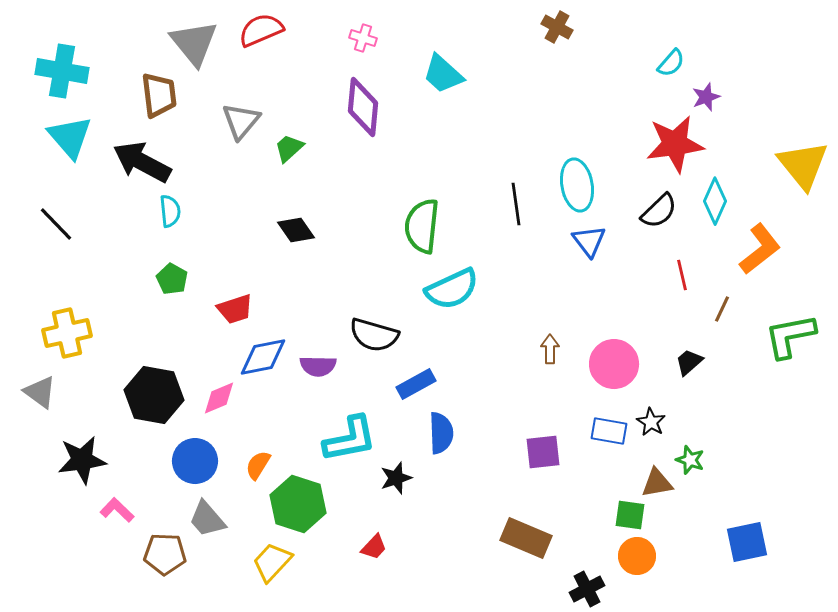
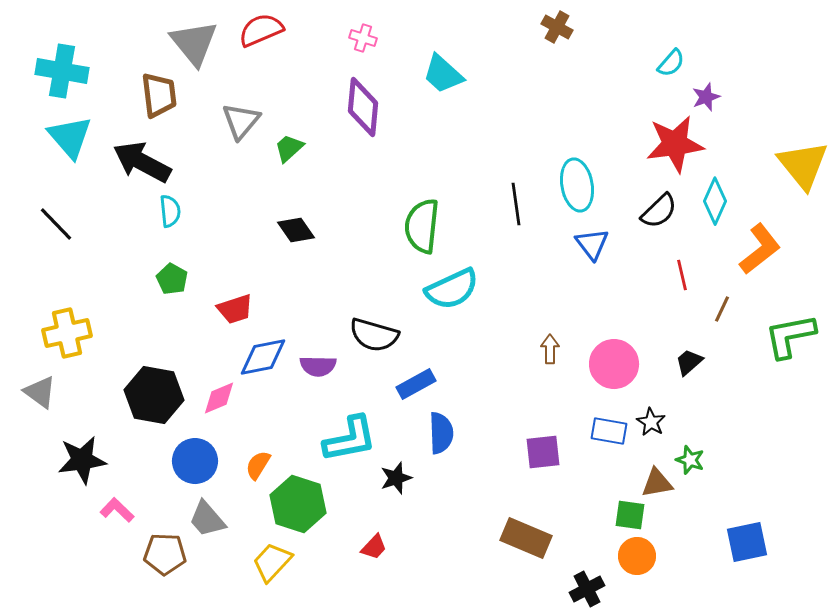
blue triangle at (589, 241): moved 3 px right, 3 px down
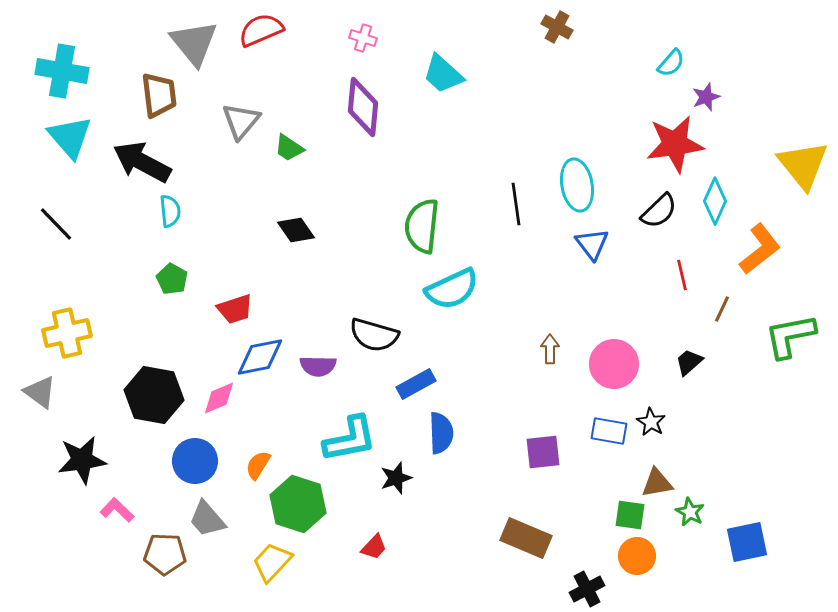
green trapezoid at (289, 148): rotated 104 degrees counterclockwise
blue diamond at (263, 357): moved 3 px left
green star at (690, 460): moved 52 px down; rotated 8 degrees clockwise
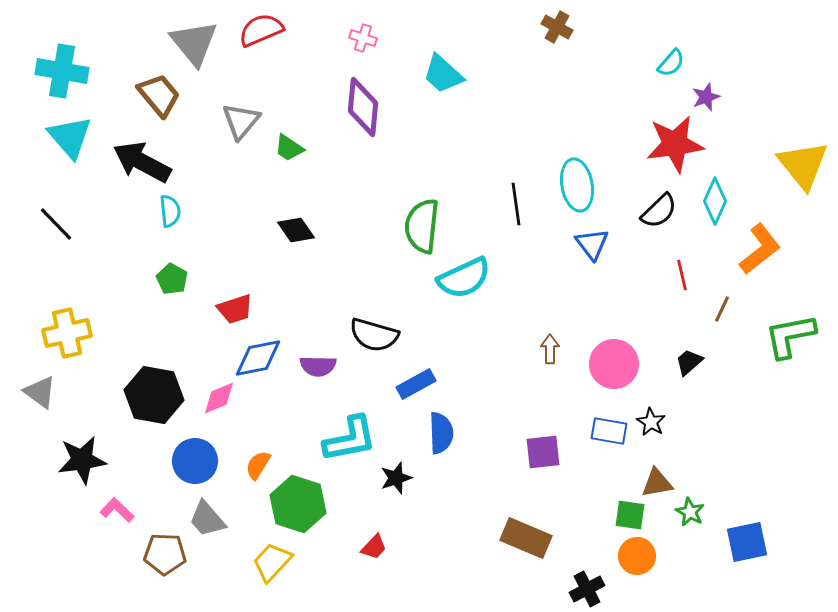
brown trapezoid at (159, 95): rotated 33 degrees counterclockwise
cyan semicircle at (452, 289): moved 12 px right, 11 px up
blue diamond at (260, 357): moved 2 px left, 1 px down
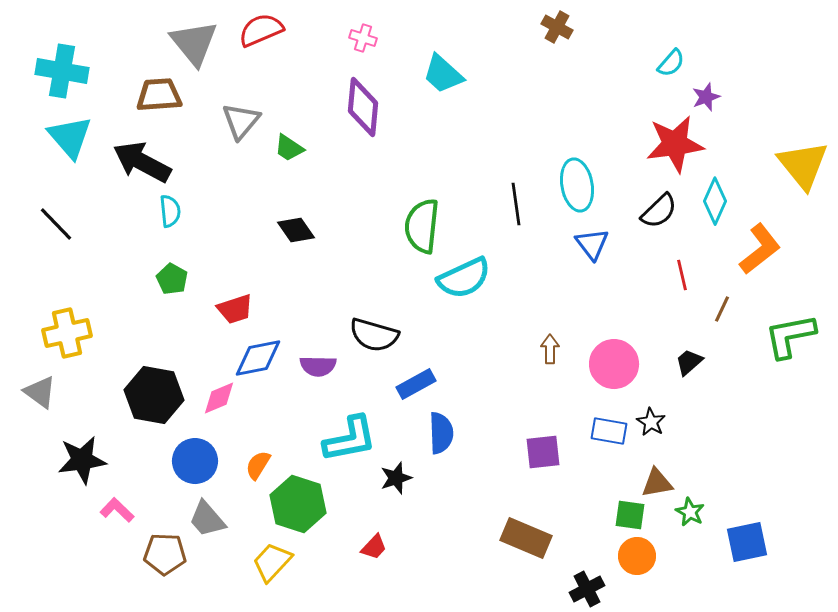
brown trapezoid at (159, 95): rotated 54 degrees counterclockwise
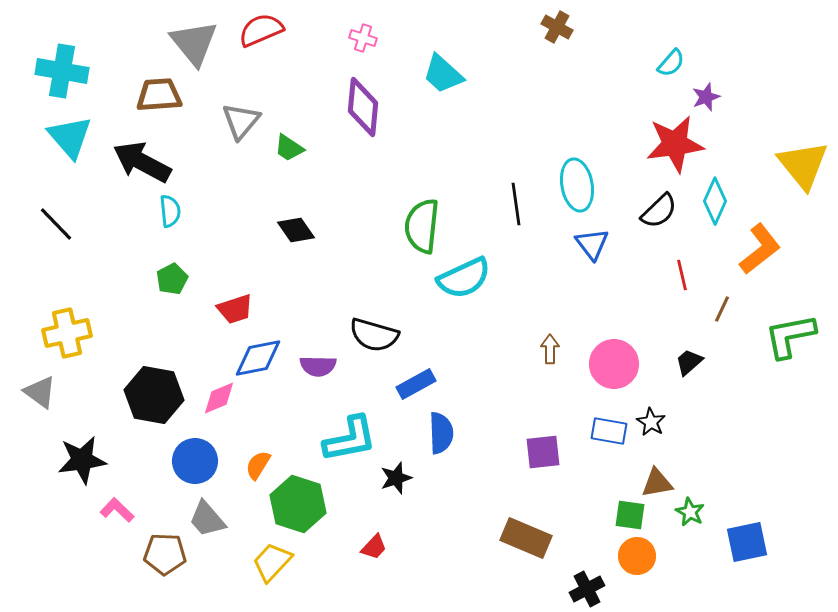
green pentagon at (172, 279): rotated 16 degrees clockwise
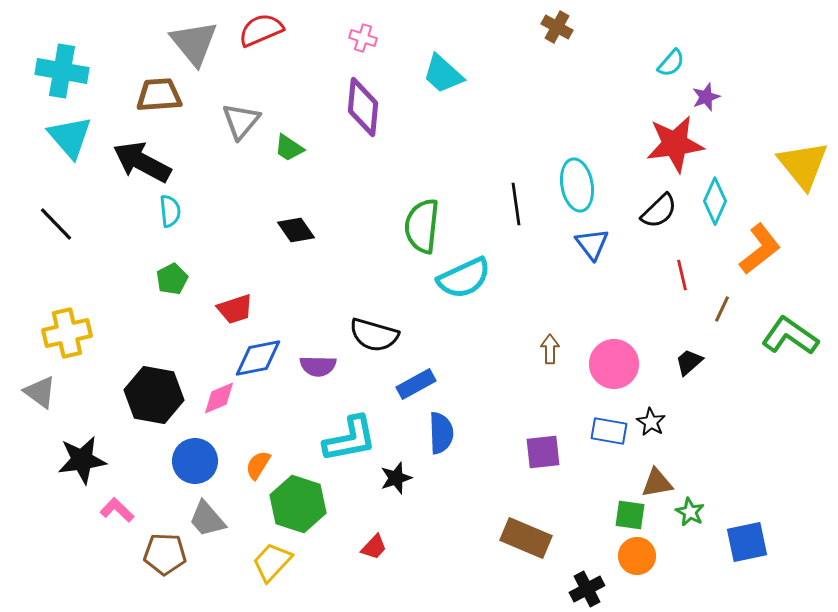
green L-shape at (790, 336): rotated 46 degrees clockwise
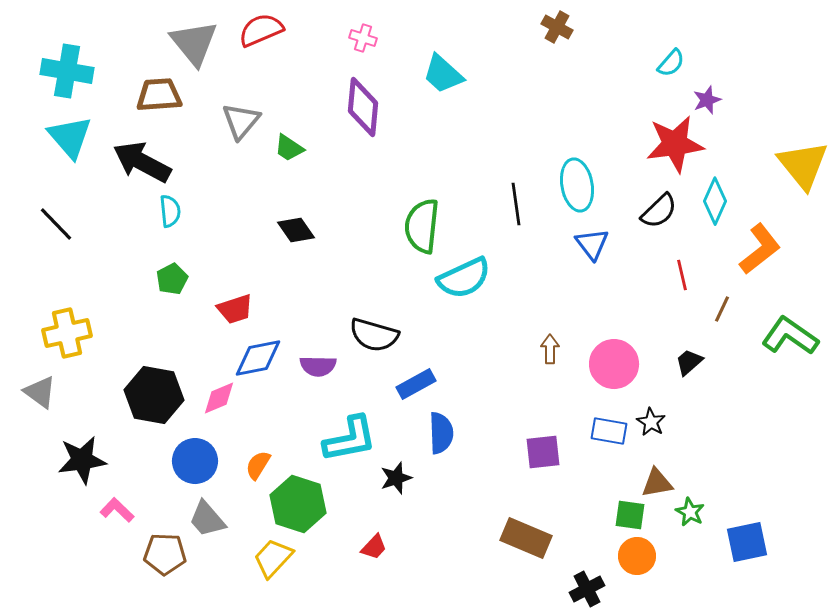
cyan cross at (62, 71): moved 5 px right
purple star at (706, 97): moved 1 px right, 3 px down
yellow trapezoid at (272, 562): moved 1 px right, 4 px up
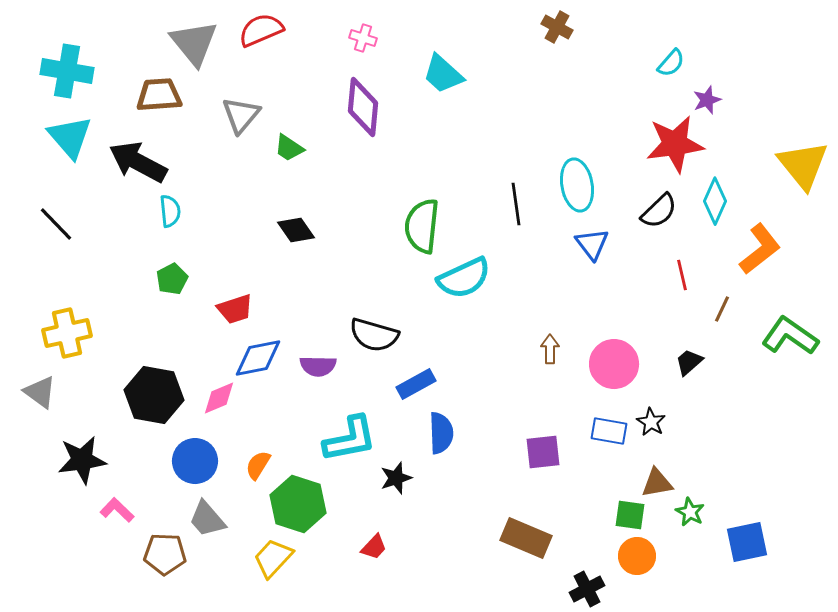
gray triangle at (241, 121): moved 6 px up
black arrow at (142, 162): moved 4 px left
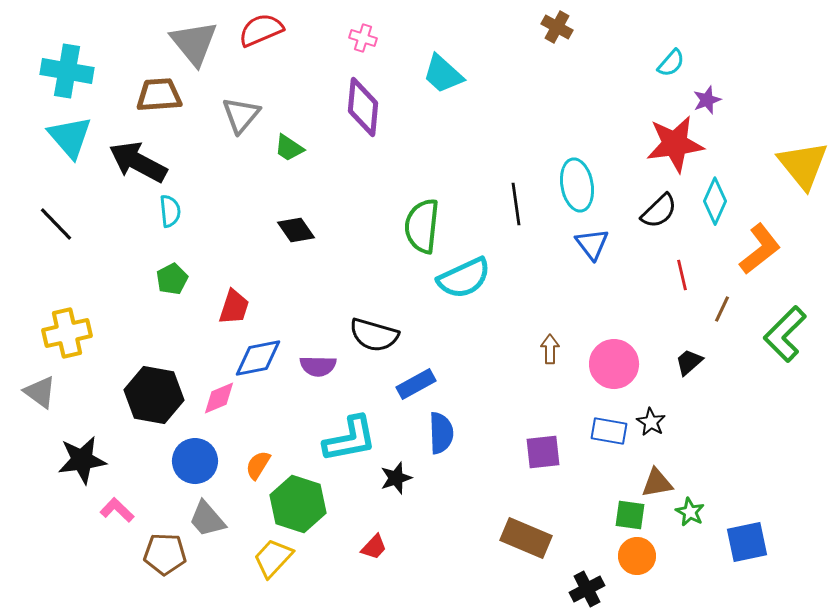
red trapezoid at (235, 309): moved 1 px left, 2 px up; rotated 54 degrees counterclockwise
green L-shape at (790, 336): moved 5 px left, 2 px up; rotated 80 degrees counterclockwise
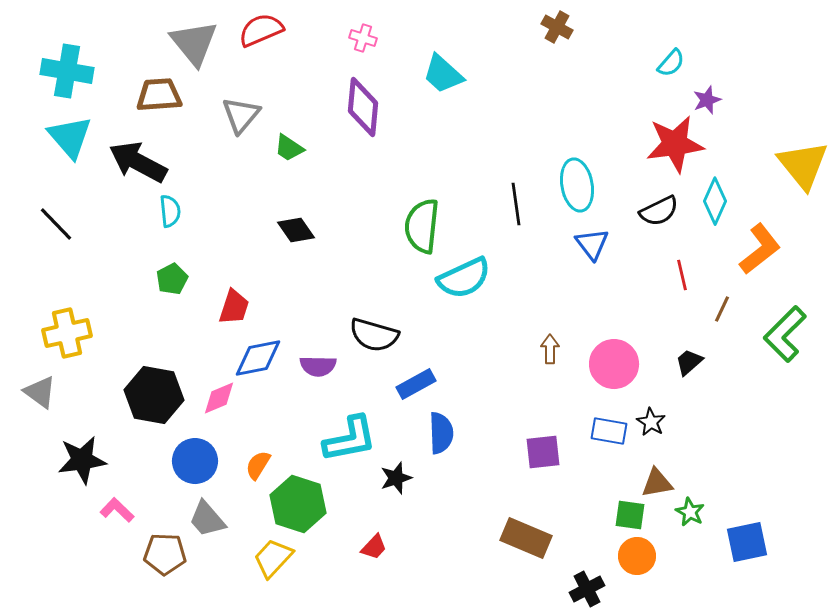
black semicircle at (659, 211): rotated 18 degrees clockwise
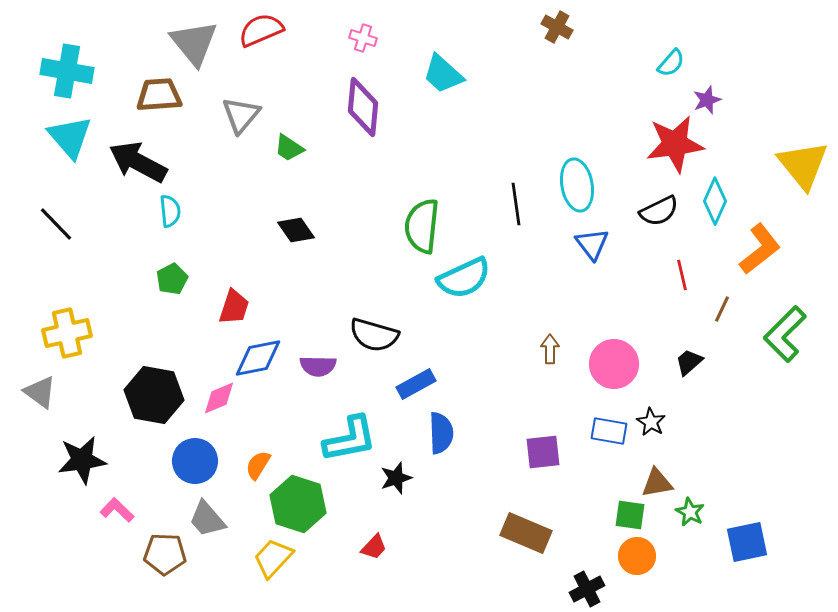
brown rectangle at (526, 538): moved 5 px up
